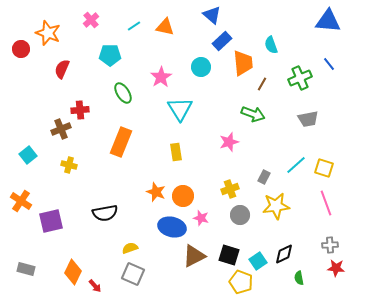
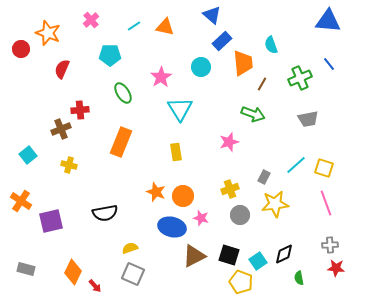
yellow star at (276, 206): moved 1 px left, 2 px up
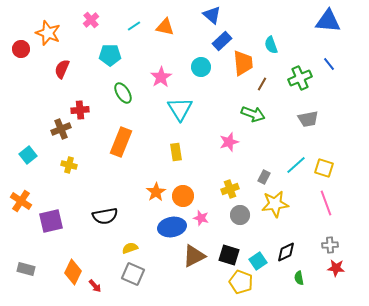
orange star at (156, 192): rotated 18 degrees clockwise
black semicircle at (105, 213): moved 3 px down
blue ellipse at (172, 227): rotated 24 degrees counterclockwise
black diamond at (284, 254): moved 2 px right, 2 px up
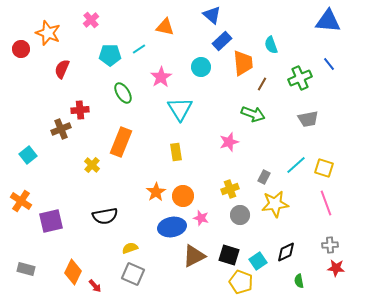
cyan line at (134, 26): moved 5 px right, 23 px down
yellow cross at (69, 165): moved 23 px right; rotated 28 degrees clockwise
green semicircle at (299, 278): moved 3 px down
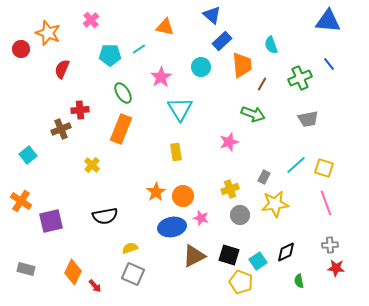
orange trapezoid at (243, 63): moved 1 px left, 2 px down
orange rectangle at (121, 142): moved 13 px up
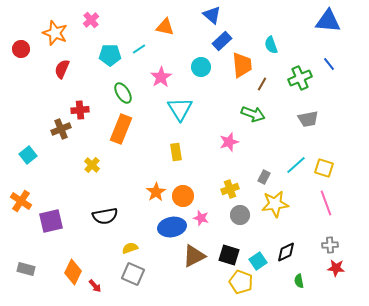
orange star at (48, 33): moved 7 px right
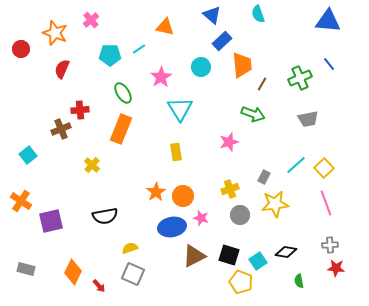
cyan semicircle at (271, 45): moved 13 px left, 31 px up
yellow square at (324, 168): rotated 30 degrees clockwise
black diamond at (286, 252): rotated 35 degrees clockwise
red arrow at (95, 286): moved 4 px right
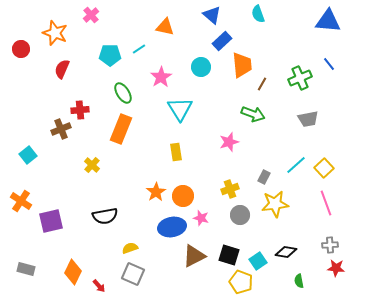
pink cross at (91, 20): moved 5 px up
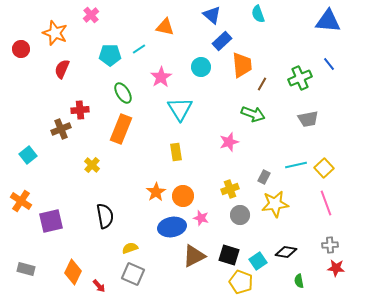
cyan line at (296, 165): rotated 30 degrees clockwise
black semicircle at (105, 216): rotated 90 degrees counterclockwise
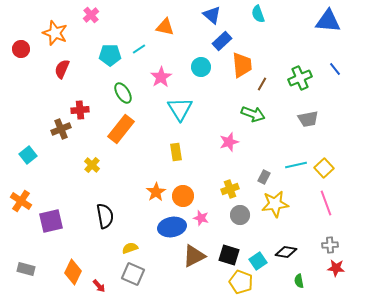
blue line at (329, 64): moved 6 px right, 5 px down
orange rectangle at (121, 129): rotated 16 degrees clockwise
